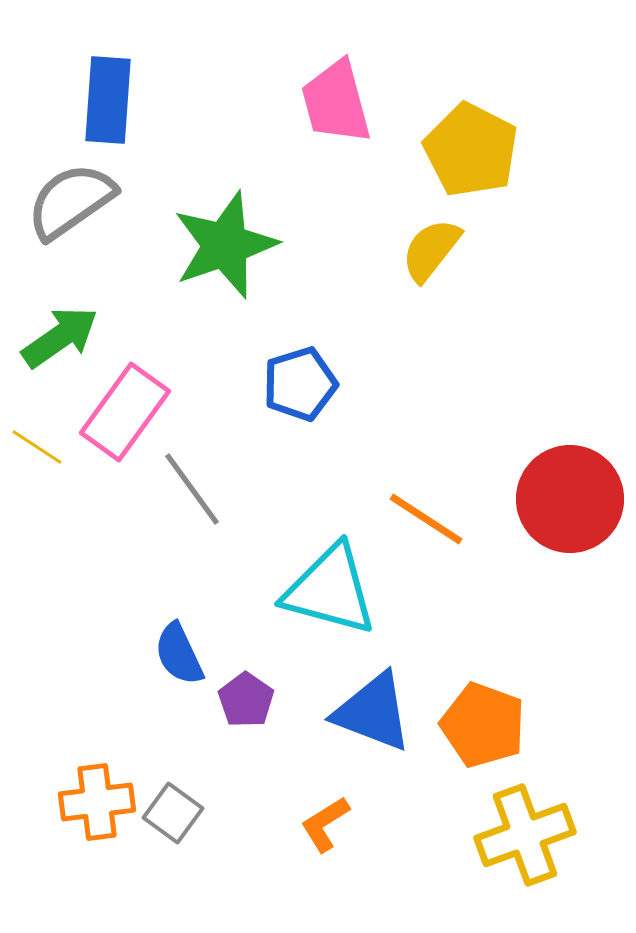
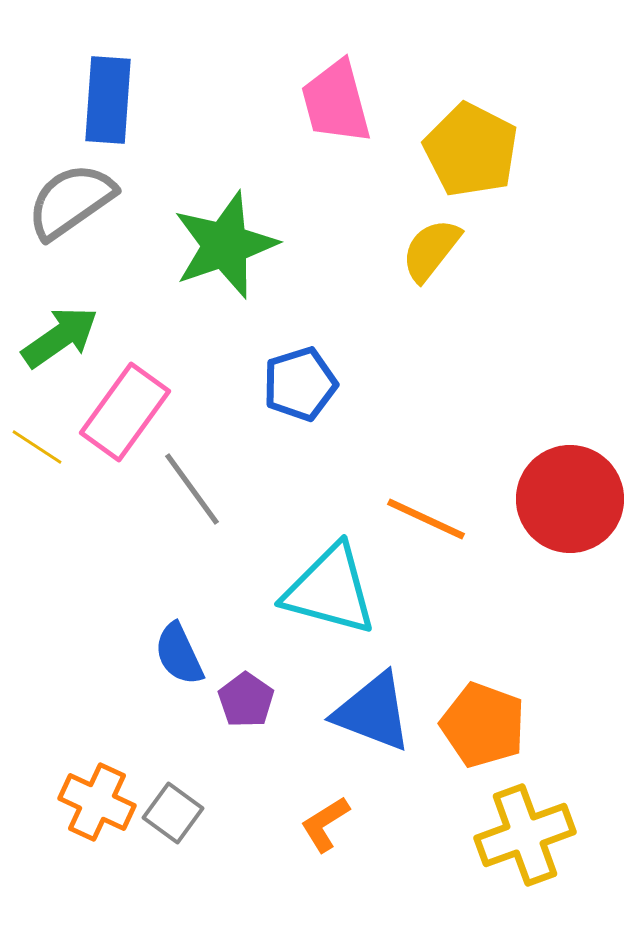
orange line: rotated 8 degrees counterclockwise
orange cross: rotated 32 degrees clockwise
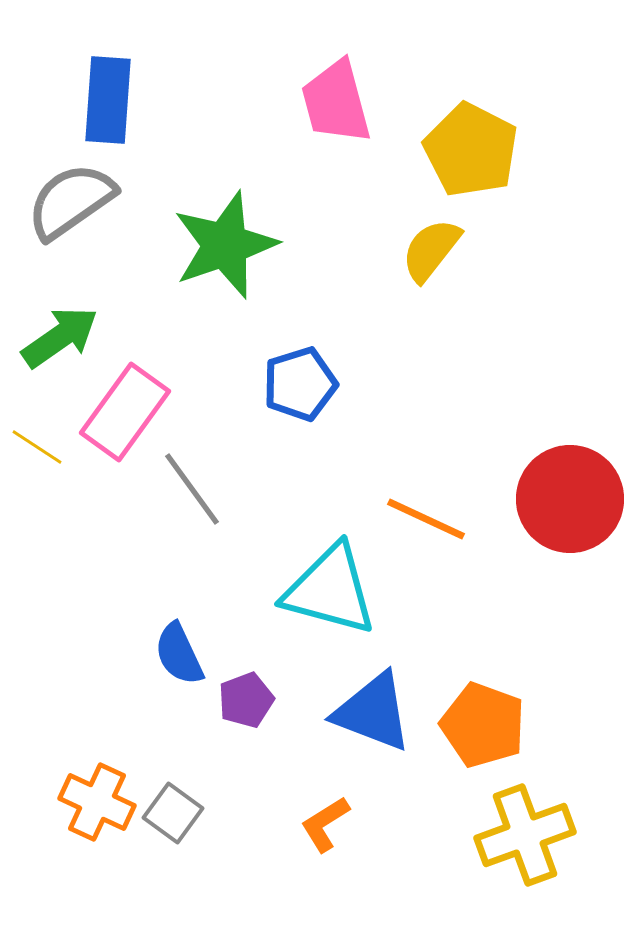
purple pentagon: rotated 16 degrees clockwise
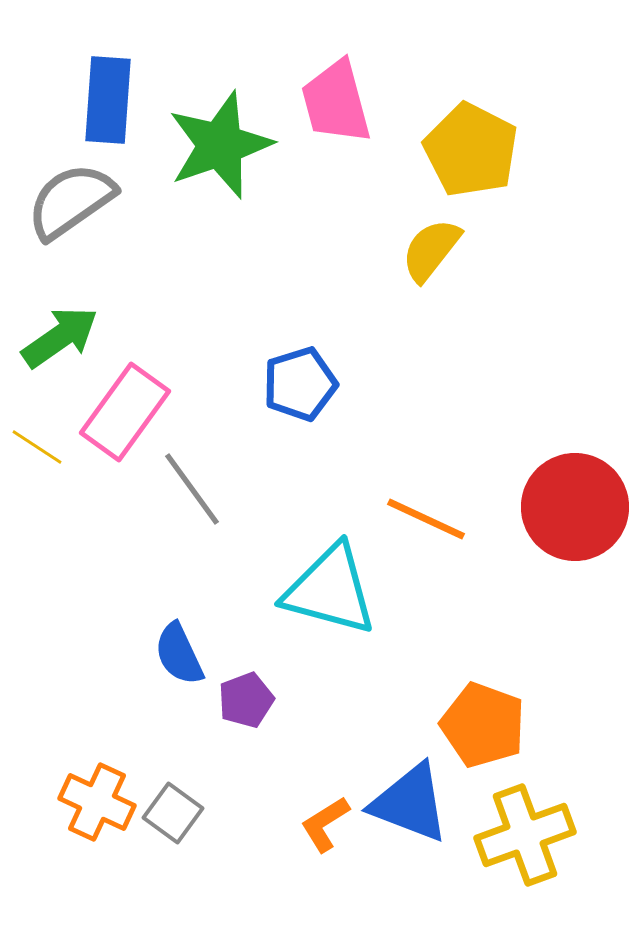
green star: moved 5 px left, 100 px up
red circle: moved 5 px right, 8 px down
blue triangle: moved 37 px right, 91 px down
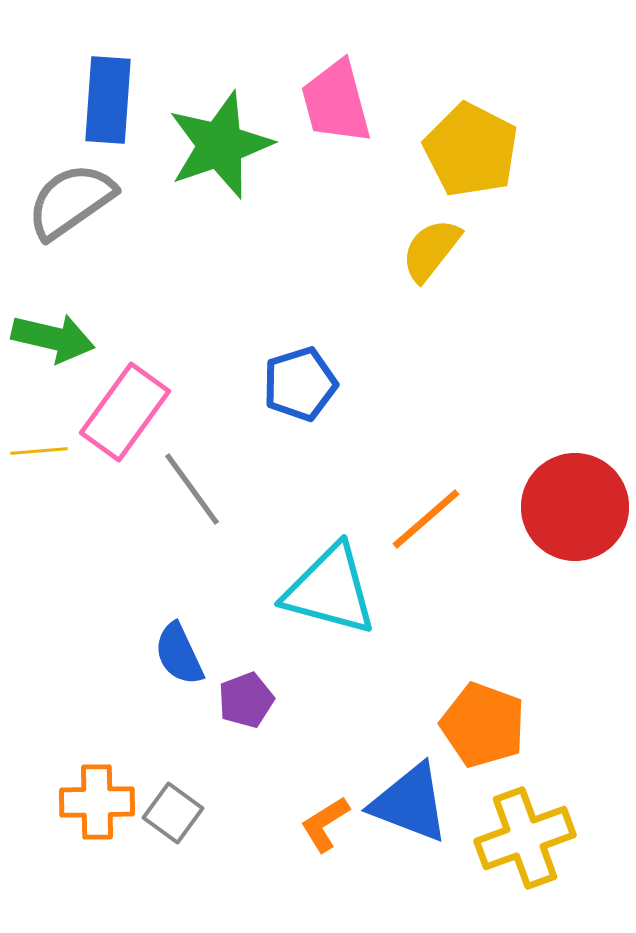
green arrow: moved 7 px left, 1 px down; rotated 48 degrees clockwise
yellow line: moved 2 px right, 4 px down; rotated 38 degrees counterclockwise
orange line: rotated 66 degrees counterclockwise
orange cross: rotated 26 degrees counterclockwise
yellow cross: moved 3 px down
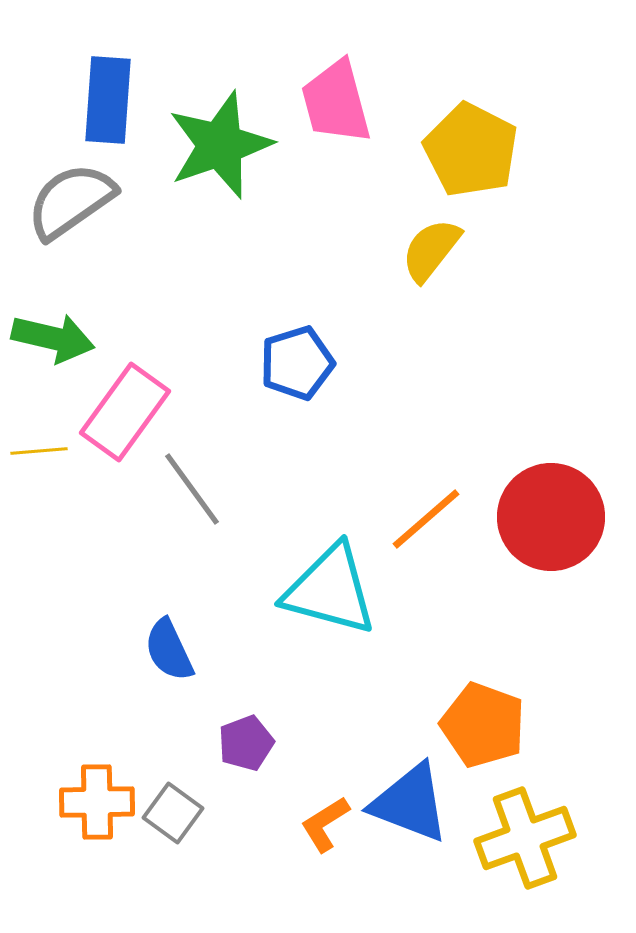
blue pentagon: moved 3 px left, 21 px up
red circle: moved 24 px left, 10 px down
blue semicircle: moved 10 px left, 4 px up
purple pentagon: moved 43 px down
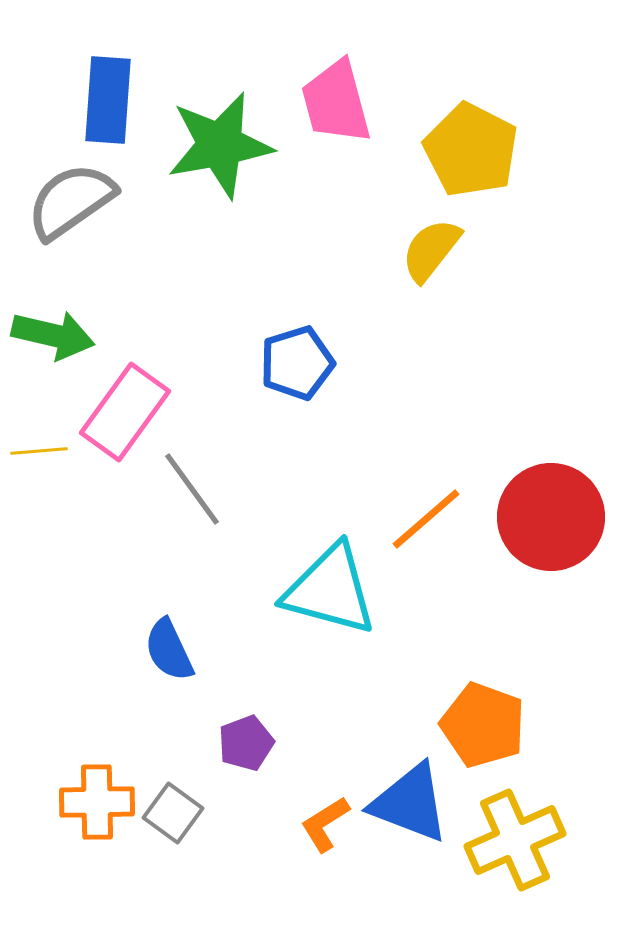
green star: rotated 9 degrees clockwise
green arrow: moved 3 px up
yellow cross: moved 10 px left, 2 px down; rotated 4 degrees counterclockwise
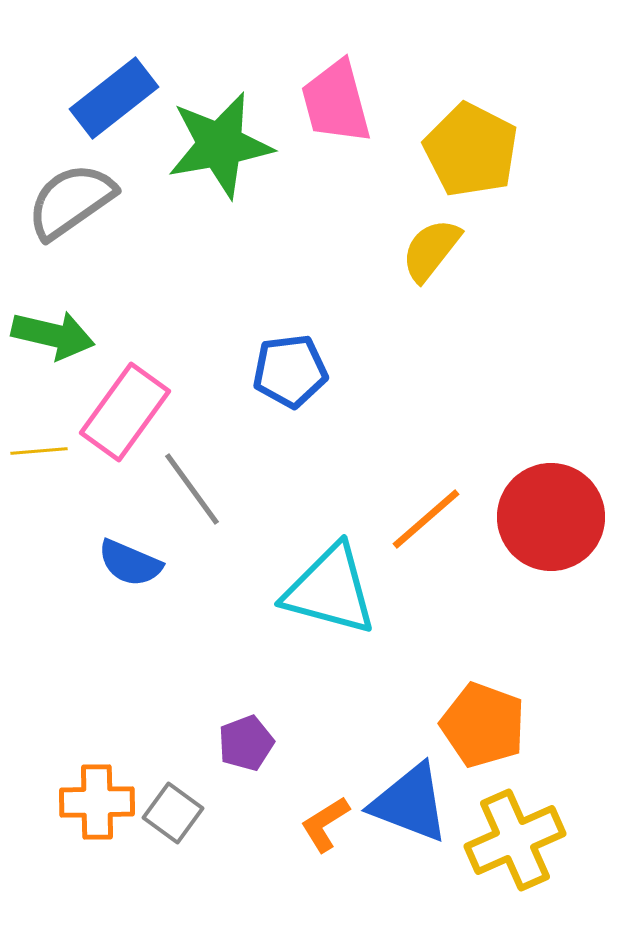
blue rectangle: moved 6 px right, 2 px up; rotated 48 degrees clockwise
blue pentagon: moved 7 px left, 8 px down; rotated 10 degrees clockwise
blue semicircle: moved 39 px left, 87 px up; rotated 42 degrees counterclockwise
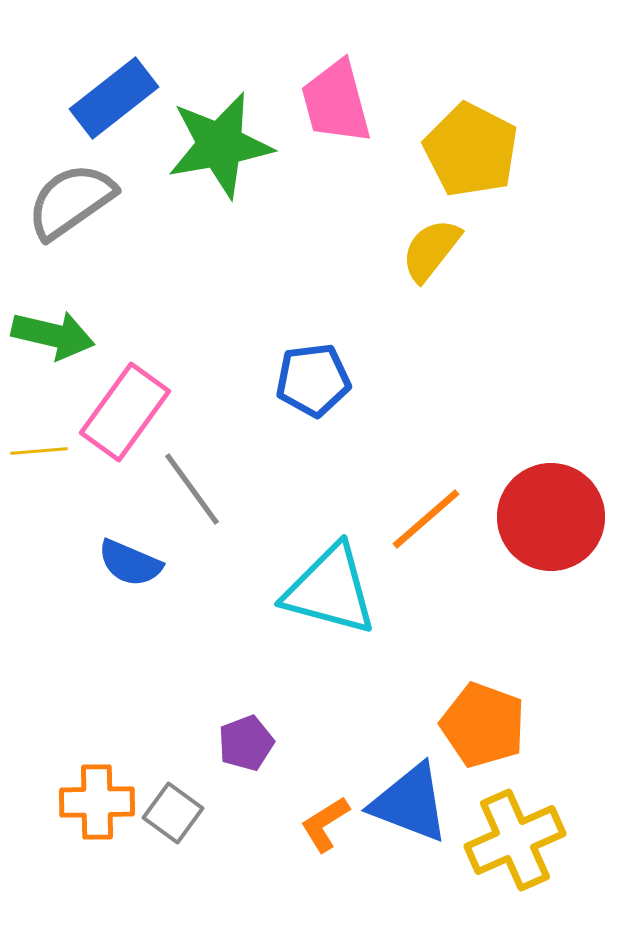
blue pentagon: moved 23 px right, 9 px down
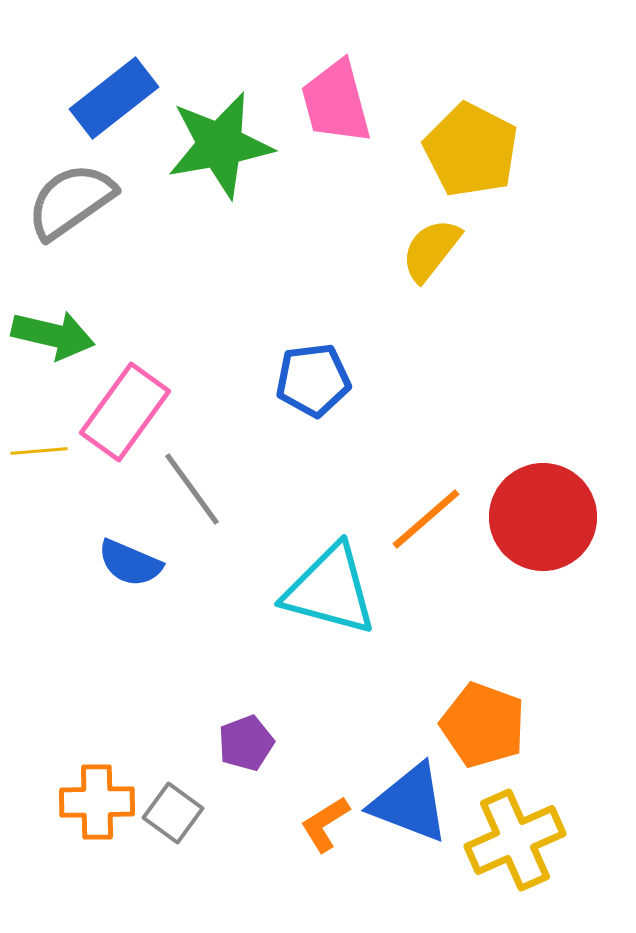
red circle: moved 8 px left
